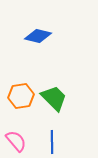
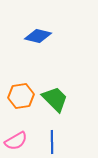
green trapezoid: moved 1 px right, 1 px down
pink semicircle: rotated 100 degrees clockwise
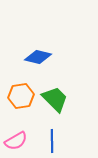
blue diamond: moved 21 px down
blue line: moved 1 px up
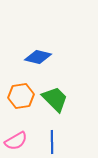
blue line: moved 1 px down
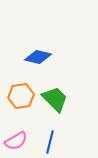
blue line: moved 2 px left; rotated 15 degrees clockwise
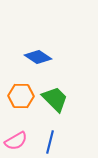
blue diamond: rotated 20 degrees clockwise
orange hexagon: rotated 10 degrees clockwise
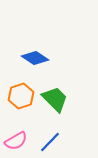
blue diamond: moved 3 px left, 1 px down
orange hexagon: rotated 20 degrees counterclockwise
blue line: rotated 30 degrees clockwise
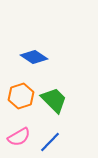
blue diamond: moved 1 px left, 1 px up
green trapezoid: moved 1 px left, 1 px down
pink semicircle: moved 3 px right, 4 px up
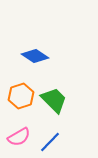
blue diamond: moved 1 px right, 1 px up
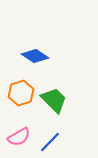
orange hexagon: moved 3 px up
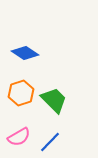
blue diamond: moved 10 px left, 3 px up
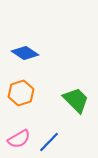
green trapezoid: moved 22 px right
pink semicircle: moved 2 px down
blue line: moved 1 px left
